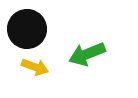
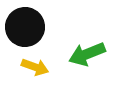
black circle: moved 2 px left, 2 px up
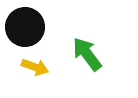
green arrow: rotated 75 degrees clockwise
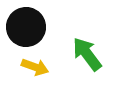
black circle: moved 1 px right
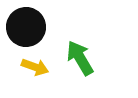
green arrow: moved 7 px left, 4 px down; rotated 6 degrees clockwise
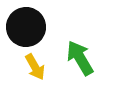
yellow arrow: rotated 40 degrees clockwise
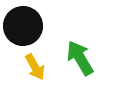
black circle: moved 3 px left, 1 px up
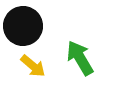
yellow arrow: moved 2 px left, 1 px up; rotated 20 degrees counterclockwise
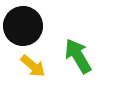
green arrow: moved 2 px left, 2 px up
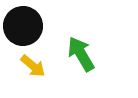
green arrow: moved 3 px right, 2 px up
